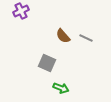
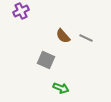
gray square: moved 1 px left, 3 px up
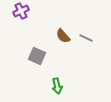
gray square: moved 9 px left, 4 px up
green arrow: moved 4 px left, 2 px up; rotated 56 degrees clockwise
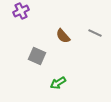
gray line: moved 9 px right, 5 px up
green arrow: moved 1 px right, 3 px up; rotated 70 degrees clockwise
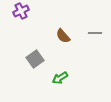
gray line: rotated 24 degrees counterclockwise
gray square: moved 2 px left, 3 px down; rotated 30 degrees clockwise
green arrow: moved 2 px right, 5 px up
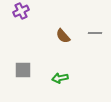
gray square: moved 12 px left, 11 px down; rotated 36 degrees clockwise
green arrow: rotated 21 degrees clockwise
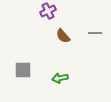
purple cross: moved 27 px right
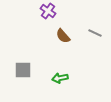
purple cross: rotated 28 degrees counterclockwise
gray line: rotated 24 degrees clockwise
